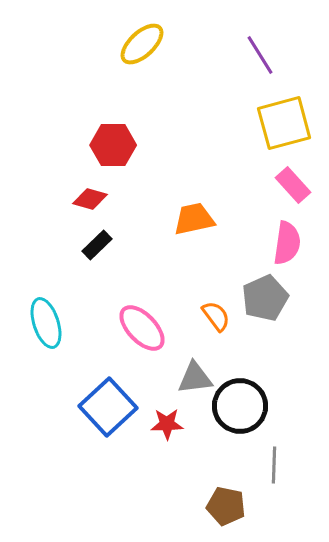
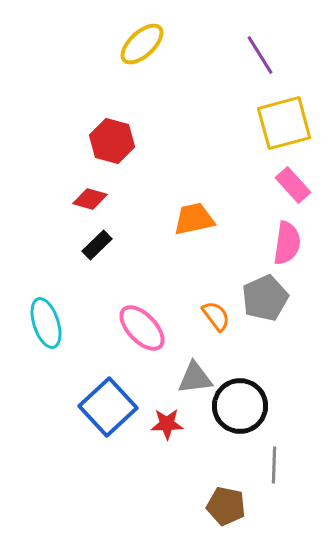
red hexagon: moved 1 px left, 4 px up; rotated 15 degrees clockwise
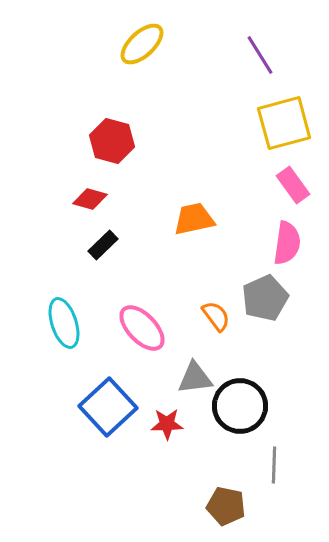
pink rectangle: rotated 6 degrees clockwise
black rectangle: moved 6 px right
cyan ellipse: moved 18 px right
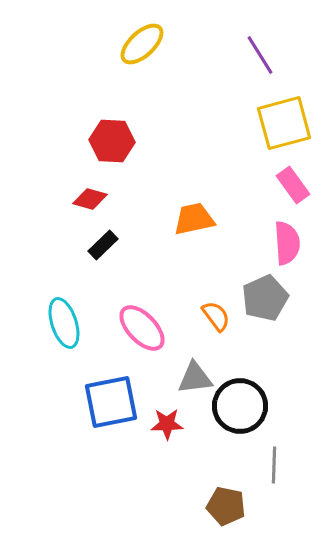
red hexagon: rotated 12 degrees counterclockwise
pink semicircle: rotated 12 degrees counterclockwise
blue square: moved 3 px right, 5 px up; rotated 32 degrees clockwise
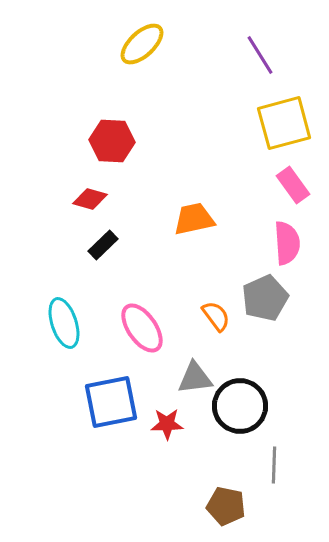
pink ellipse: rotated 9 degrees clockwise
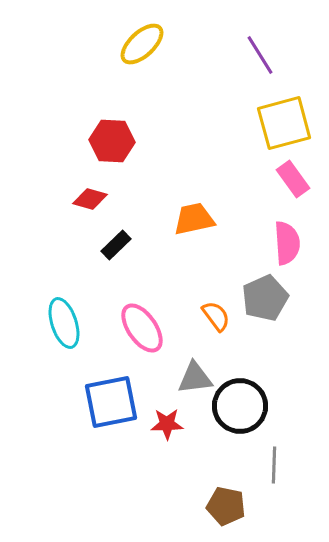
pink rectangle: moved 6 px up
black rectangle: moved 13 px right
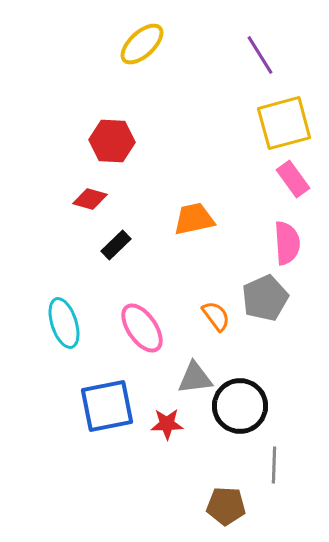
blue square: moved 4 px left, 4 px down
brown pentagon: rotated 9 degrees counterclockwise
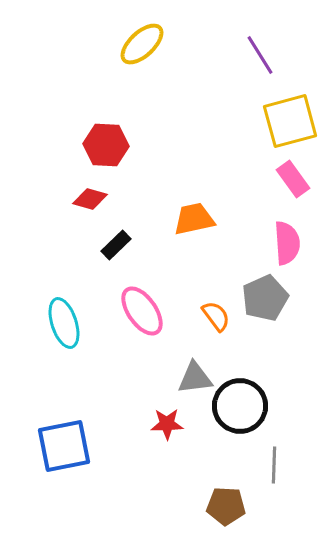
yellow square: moved 6 px right, 2 px up
red hexagon: moved 6 px left, 4 px down
pink ellipse: moved 17 px up
blue square: moved 43 px left, 40 px down
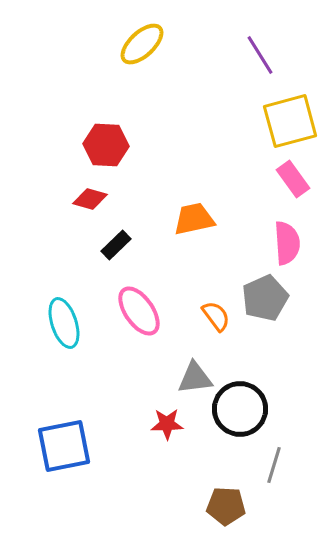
pink ellipse: moved 3 px left
black circle: moved 3 px down
gray line: rotated 15 degrees clockwise
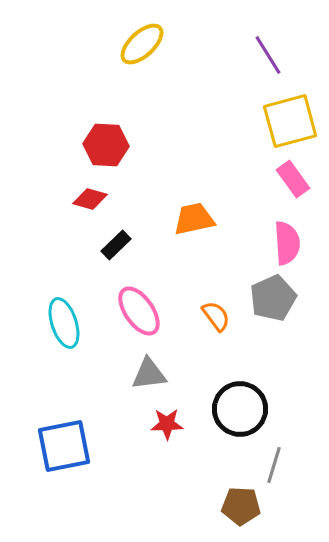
purple line: moved 8 px right
gray pentagon: moved 8 px right
gray triangle: moved 46 px left, 4 px up
brown pentagon: moved 15 px right
